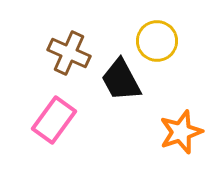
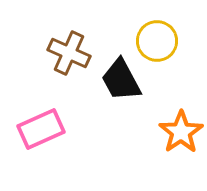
pink rectangle: moved 13 px left, 9 px down; rotated 30 degrees clockwise
orange star: rotated 15 degrees counterclockwise
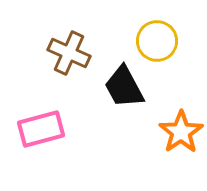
black trapezoid: moved 3 px right, 7 px down
pink rectangle: rotated 9 degrees clockwise
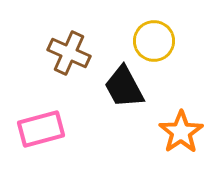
yellow circle: moved 3 px left
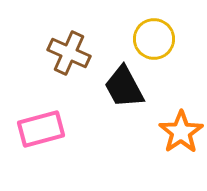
yellow circle: moved 2 px up
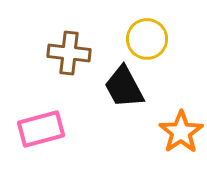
yellow circle: moved 7 px left
brown cross: rotated 18 degrees counterclockwise
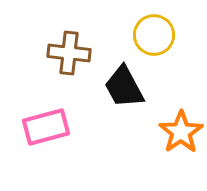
yellow circle: moved 7 px right, 4 px up
pink rectangle: moved 5 px right, 2 px up
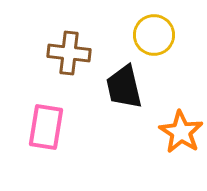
black trapezoid: rotated 15 degrees clockwise
pink rectangle: rotated 66 degrees counterclockwise
orange star: rotated 6 degrees counterclockwise
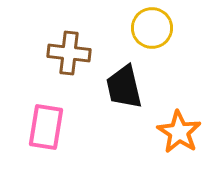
yellow circle: moved 2 px left, 7 px up
orange star: moved 2 px left
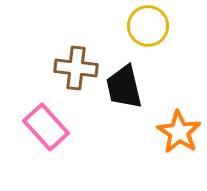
yellow circle: moved 4 px left, 2 px up
brown cross: moved 7 px right, 15 px down
pink rectangle: rotated 51 degrees counterclockwise
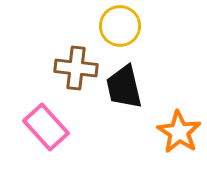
yellow circle: moved 28 px left
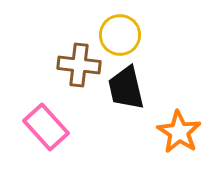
yellow circle: moved 9 px down
brown cross: moved 3 px right, 3 px up
black trapezoid: moved 2 px right, 1 px down
